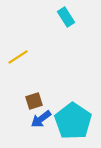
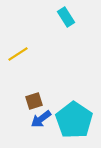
yellow line: moved 3 px up
cyan pentagon: moved 1 px right, 1 px up
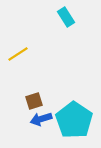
blue arrow: rotated 20 degrees clockwise
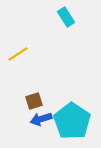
cyan pentagon: moved 2 px left, 1 px down
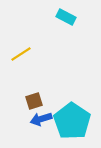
cyan rectangle: rotated 30 degrees counterclockwise
yellow line: moved 3 px right
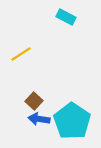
brown square: rotated 30 degrees counterclockwise
blue arrow: moved 2 px left; rotated 25 degrees clockwise
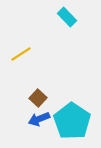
cyan rectangle: moved 1 px right; rotated 18 degrees clockwise
brown square: moved 4 px right, 3 px up
blue arrow: rotated 30 degrees counterclockwise
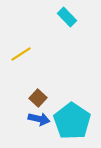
blue arrow: rotated 145 degrees counterclockwise
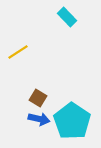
yellow line: moved 3 px left, 2 px up
brown square: rotated 12 degrees counterclockwise
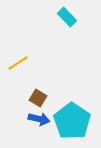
yellow line: moved 11 px down
